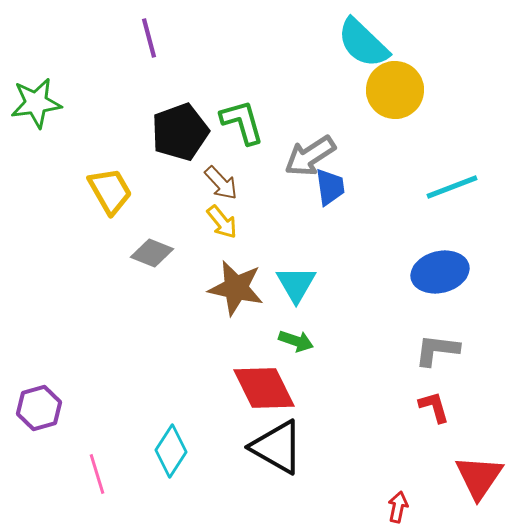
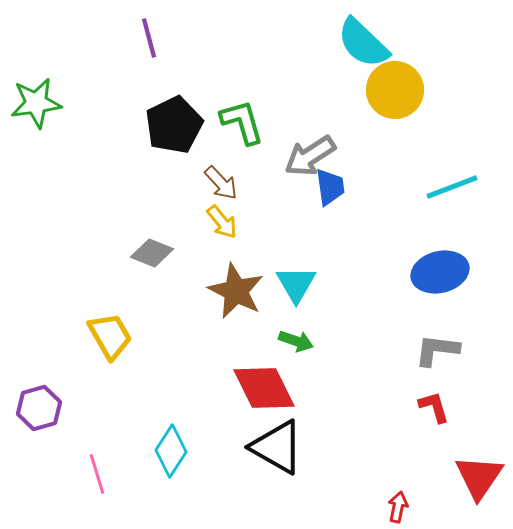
black pentagon: moved 6 px left, 7 px up; rotated 6 degrees counterclockwise
yellow trapezoid: moved 145 px down
brown star: moved 3 px down; rotated 14 degrees clockwise
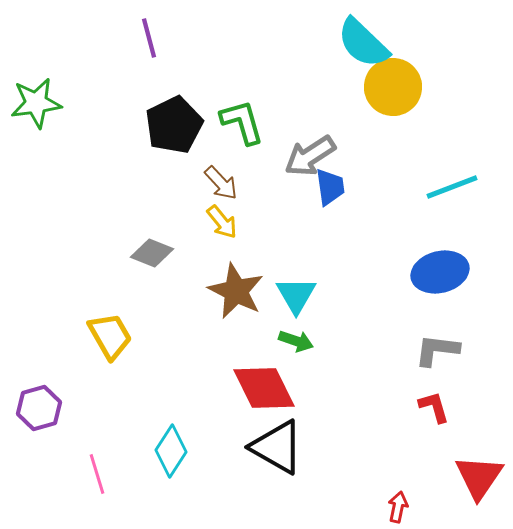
yellow circle: moved 2 px left, 3 px up
cyan triangle: moved 11 px down
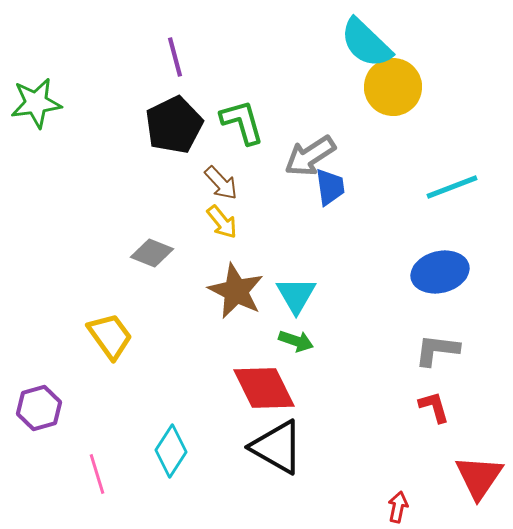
purple line: moved 26 px right, 19 px down
cyan semicircle: moved 3 px right
yellow trapezoid: rotated 6 degrees counterclockwise
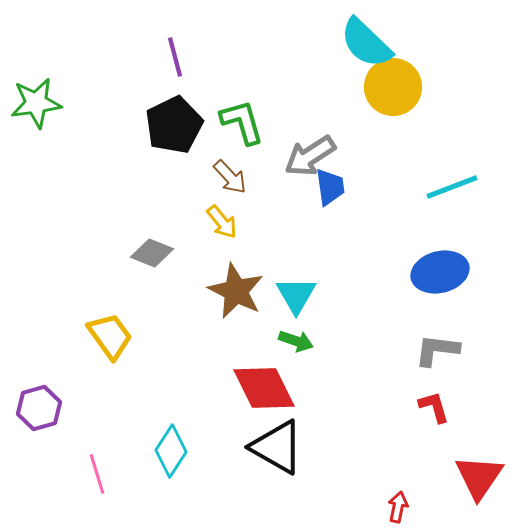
brown arrow: moved 9 px right, 6 px up
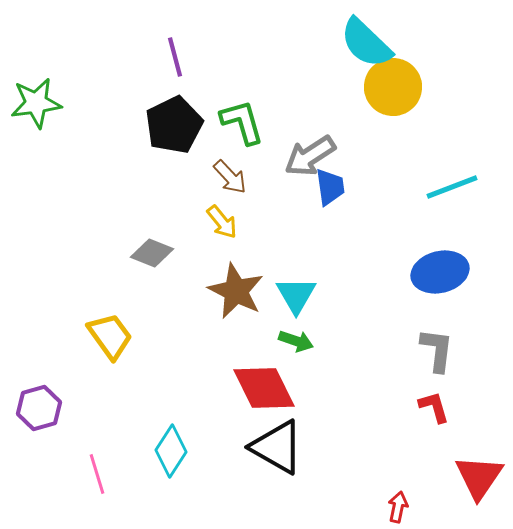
gray L-shape: rotated 90 degrees clockwise
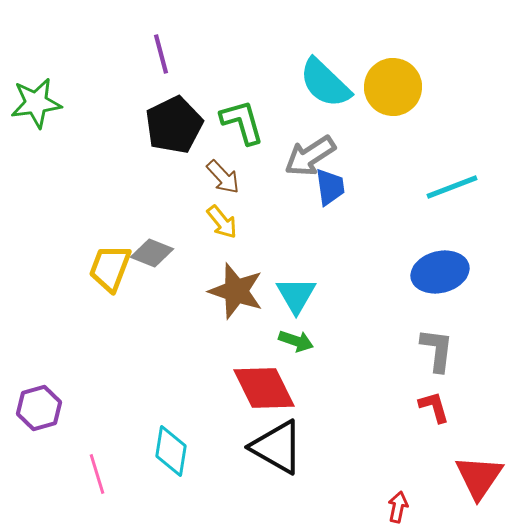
cyan semicircle: moved 41 px left, 40 px down
purple line: moved 14 px left, 3 px up
brown arrow: moved 7 px left
brown star: rotated 8 degrees counterclockwise
yellow trapezoid: moved 68 px up; rotated 123 degrees counterclockwise
cyan diamond: rotated 24 degrees counterclockwise
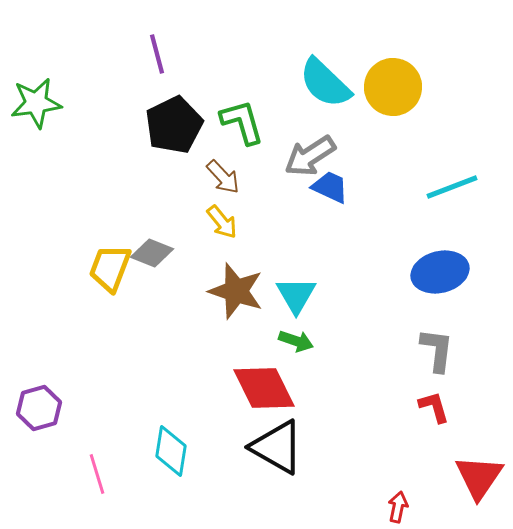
purple line: moved 4 px left
blue trapezoid: rotated 57 degrees counterclockwise
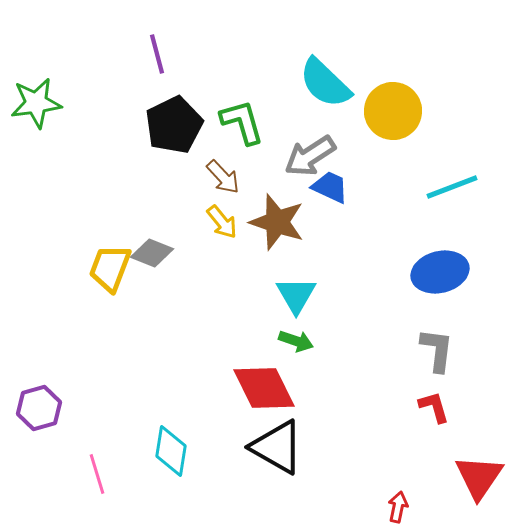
yellow circle: moved 24 px down
brown star: moved 41 px right, 69 px up
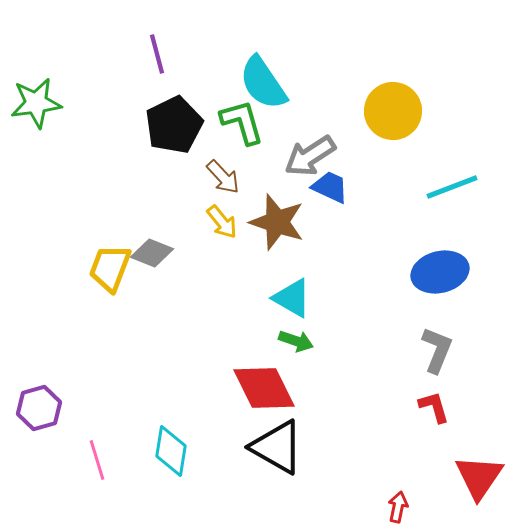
cyan semicircle: moved 62 px left; rotated 12 degrees clockwise
cyan triangle: moved 4 px left, 3 px down; rotated 30 degrees counterclockwise
gray L-shape: rotated 15 degrees clockwise
pink line: moved 14 px up
